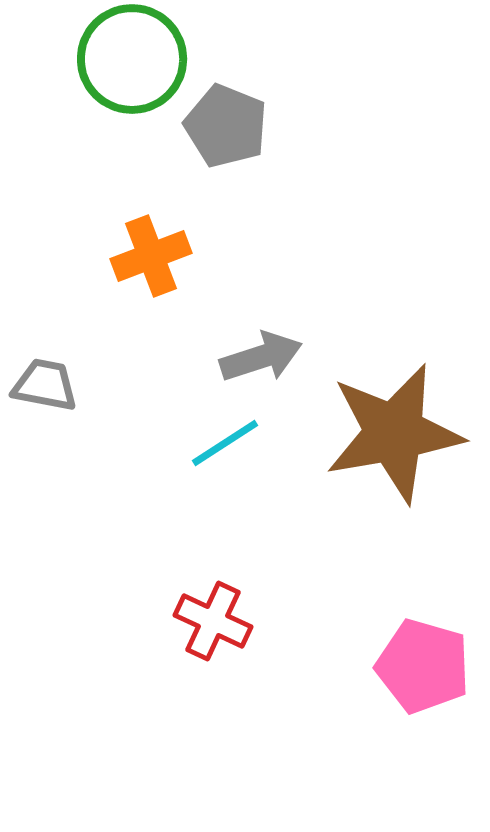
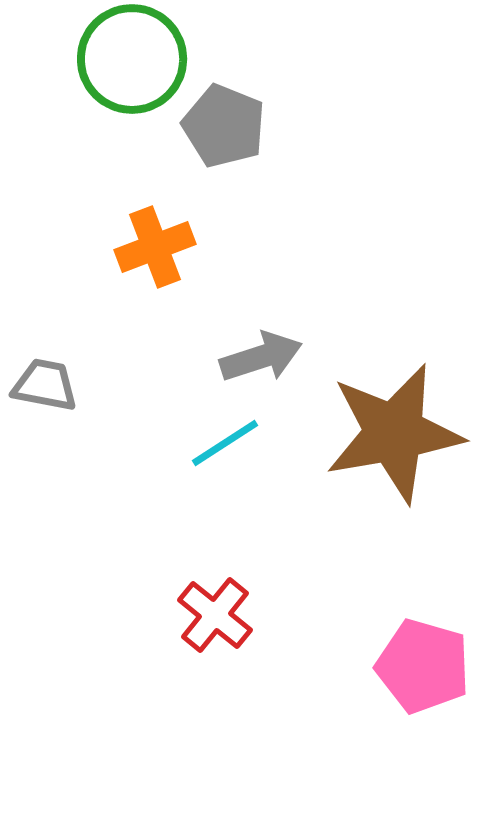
gray pentagon: moved 2 px left
orange cross: moved 4 px right, 9 px up
red cross: moved 2 px right, 6 px up; rotated 14 degrees clockwise
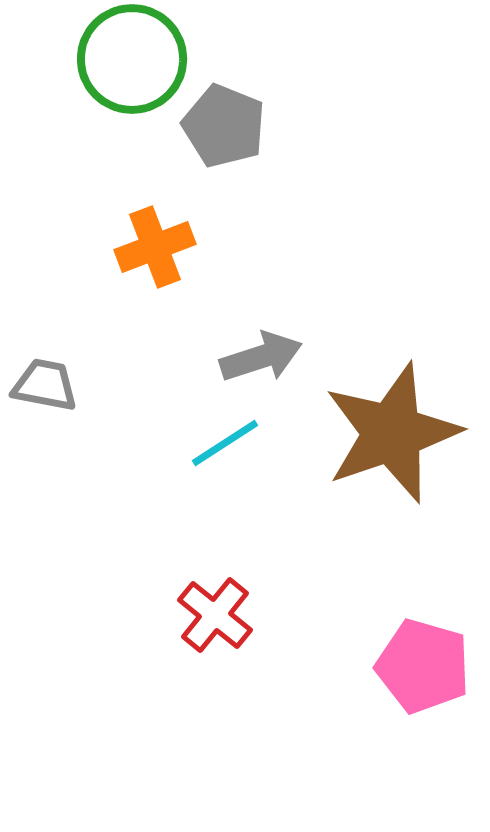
brown star: moved 2 px left; rotated 9 degrees counterclockwise
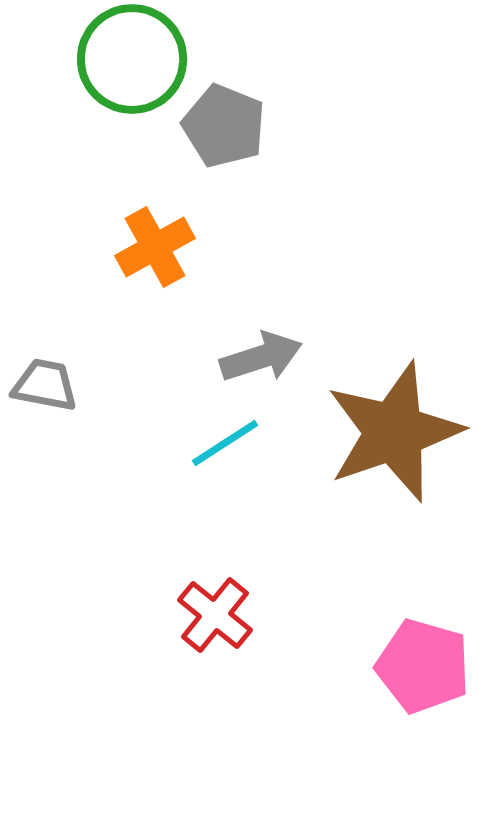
orange cross: rotated 8 degrees counterclockwise
brown star: moved 2 px right, 1 px up
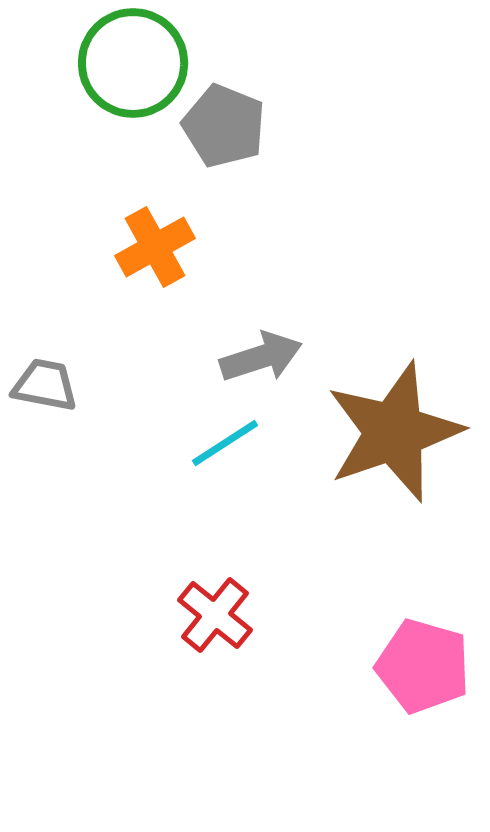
green circle: moved 1 px right, 4 px down
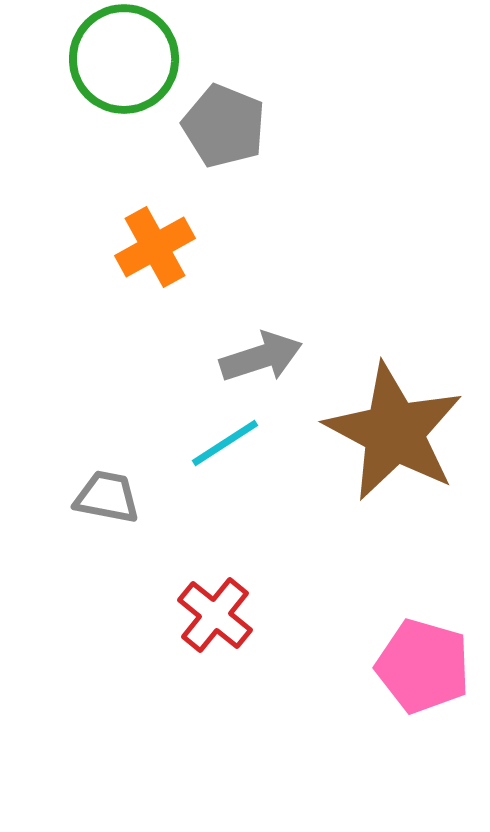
green circle: moved 9 px left, 4 px up
gray trapezoid: moved 62 px right, 112 px down
brown star: rotated 25 degrees counterclockwise
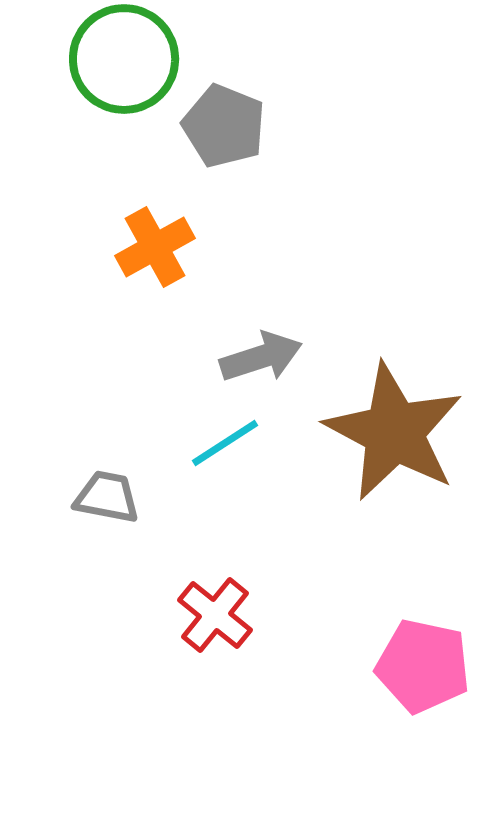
pink pentagon: rotated 4 degrees counterclockwise
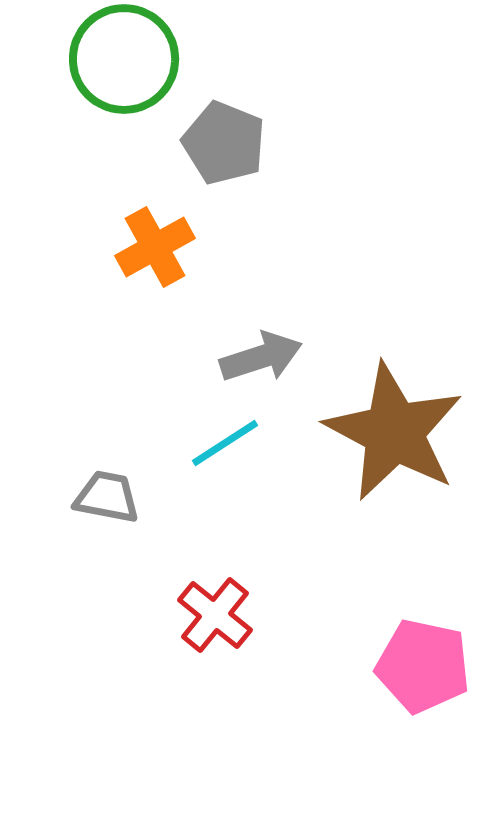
gray pentagon: moved 17 px down
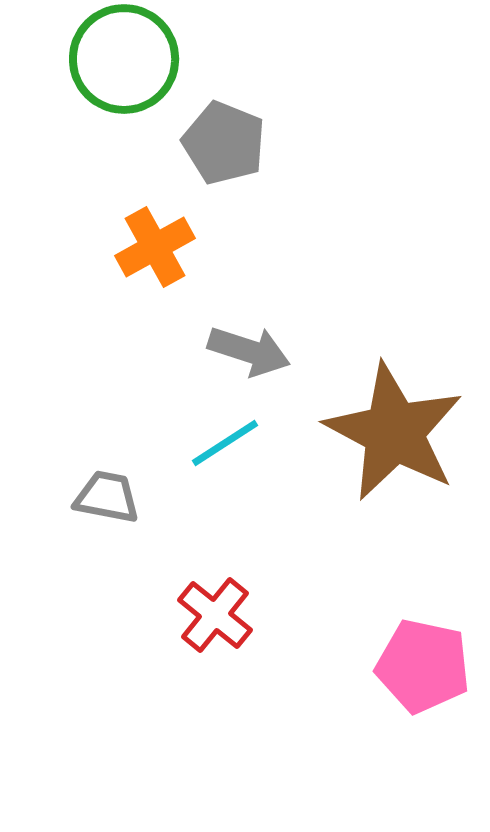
gray arrow: moved 12 px left, 6 px up; rotated 36 degrees clockwise
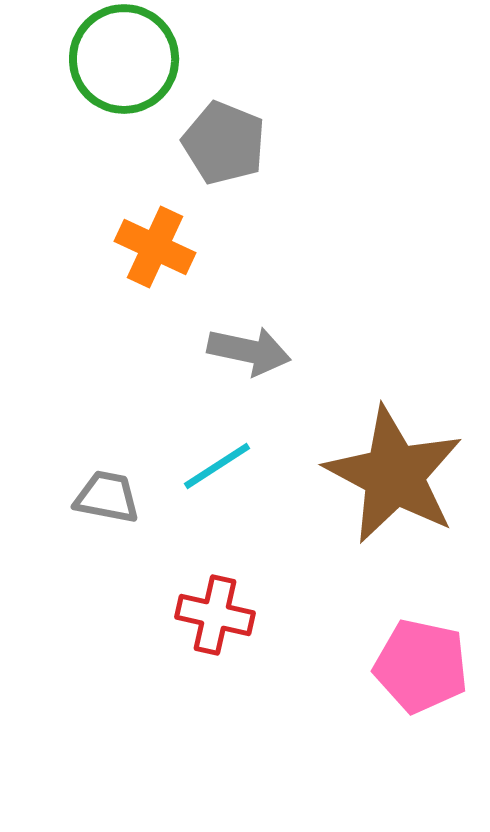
orange cross: rotated 36 degrees counterclockwise
gray arrow: rotated 6 degrees counterclockwise
brown star: moved 43 px down
cyan line: moved 8 px left, 23 px down
red cross: rotated 26 degrees counterclockwise
pink pentagon: moved 2 px left
